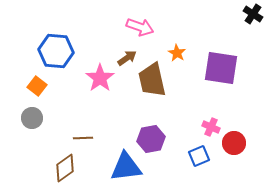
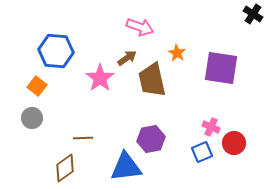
blue square: moved 3 px right, 4 px up
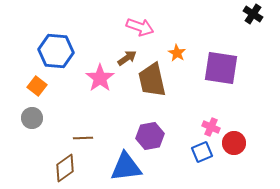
purple hexagon: moved 1 px left, 3 px up
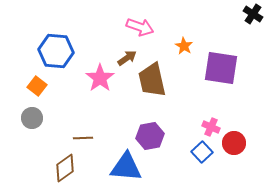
orange star: moved 7 px right, 7 px up
blue square: rotated 20 degrees counterclockwise
blue triangle: rotated 12 degrees clockwise
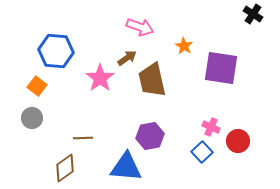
red circle: moved 4 px right, 2 px up
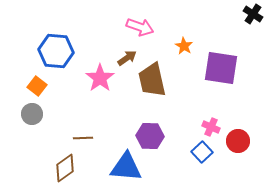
gray circle: moved 4 px up
purple hexagon: rotated 12 degrees clockwise
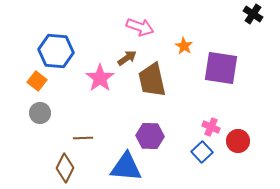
orange square: moved 5 px up
gray circle: moved 8 px right, 1 px up
brown diamond: rotated 28 degrees counterclockwise
